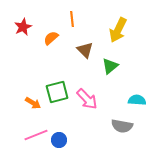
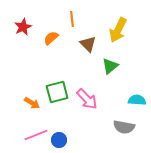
brown triangle: moved 3 px right, 6 px up
orange arrow: moved 1 px left
gray semicircle: moved 2 px right, 1 px down
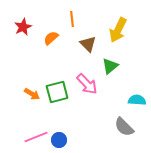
pink arrow: moved 15 px up
orange arrow: moved 9 px up
gray semicircle: rotated 35 degrees clockwise
pink line: moved 2 px down
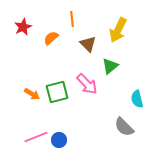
cyan semicircle: moved 1 px up; rotated 108 degrees counterclockwise
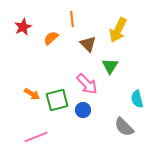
green triangle: rotated 18 degrees counterclockwise
green square: moved 8 px down
blue circle: moved 24 px right, 30 px up
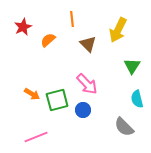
orange semicircle: moved 3 px left, 2 px down
green triangle: moved 22 px right
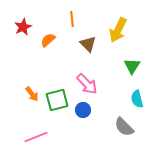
orange arrow: rotated 21 degrees clockwise
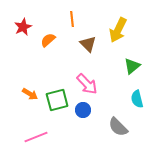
green triangle: rotated 18 degrees clockwise
orange arrow: moved 2 px left; rotated 21 degrees counterclockwise
gray semicircle: moved 6 px left
